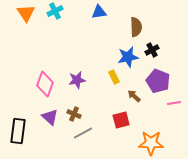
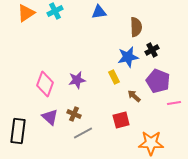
orange triangle: rotated 30 degrees clockwise
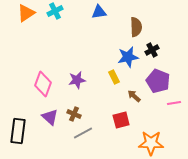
pink diamond: moved 2 px left
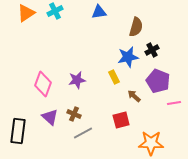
brown semicircle: rotated 18 degrees clockwise
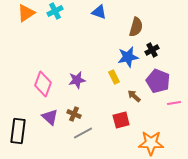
blue triangle: rotated 28 degrees clockwise
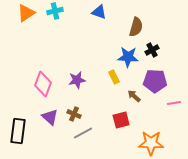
cyan cross: rotated 14 degrees clockwise
blue star: rotated 15 degrees clockwise
purple pentagon: moved 3 px left; rotated 20 degrees counterclockwise
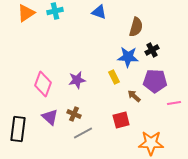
black rectangle: moved 2 px up
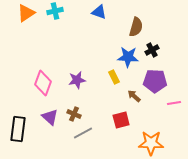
pink diamond: moved 1 px up
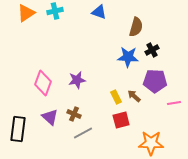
yellow rectangle: moved 2 px right, 20 px down
